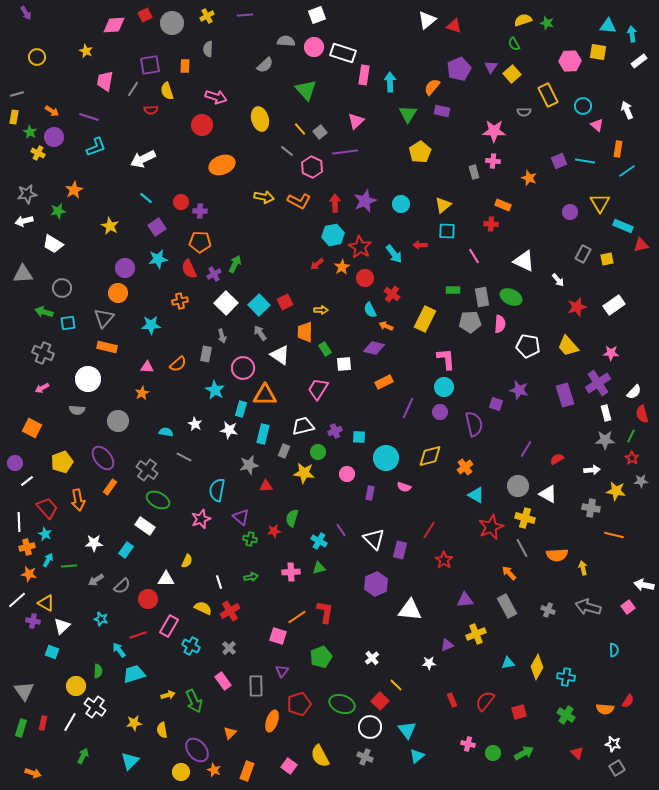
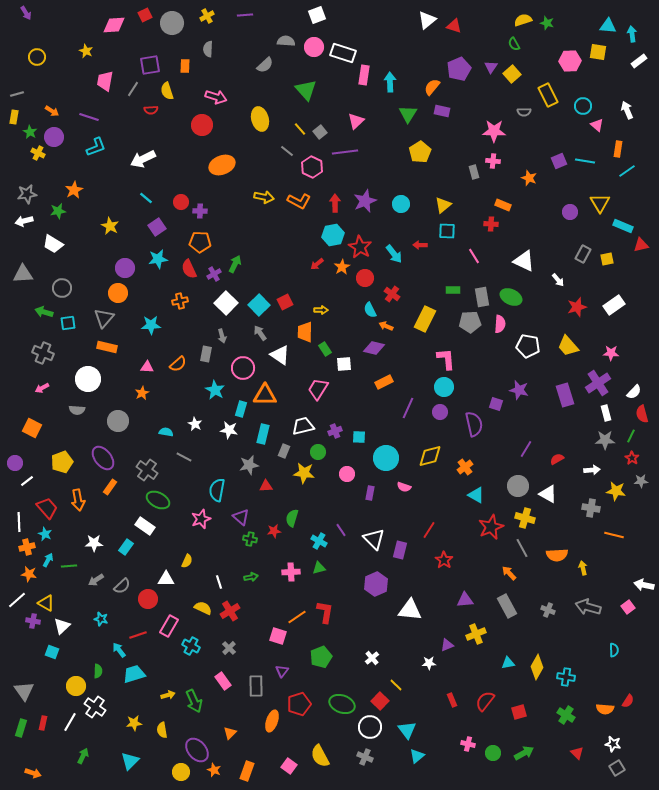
cyan rectangle at (126, 550): moved 3 px up
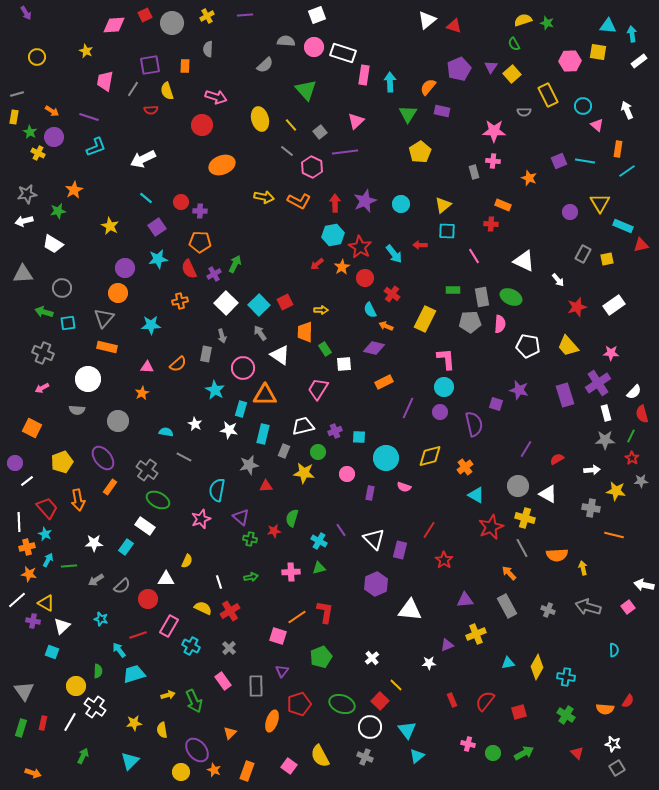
orange semicircle at (432, 87): moved 4 px left
yellow line at (300, 129): moved 9 px left, 4 px up
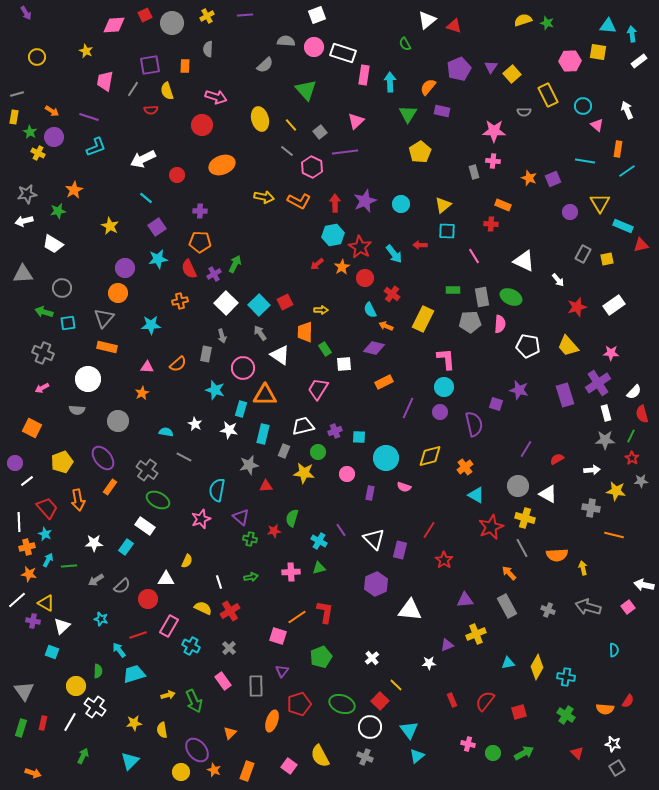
green semicircle at (514, 44): moved 109 px left
purple square at (559, 161): moved 6 px left, 18 px down
red circle at (181, 202): moved 4 px left, 27 px up
yellow rectangle at (425, 319): moved 2 px left
cyan star at (215, 390): rotated 12 degrees counterclockwise
cyan triangle at (407, 730): moved 2 px right
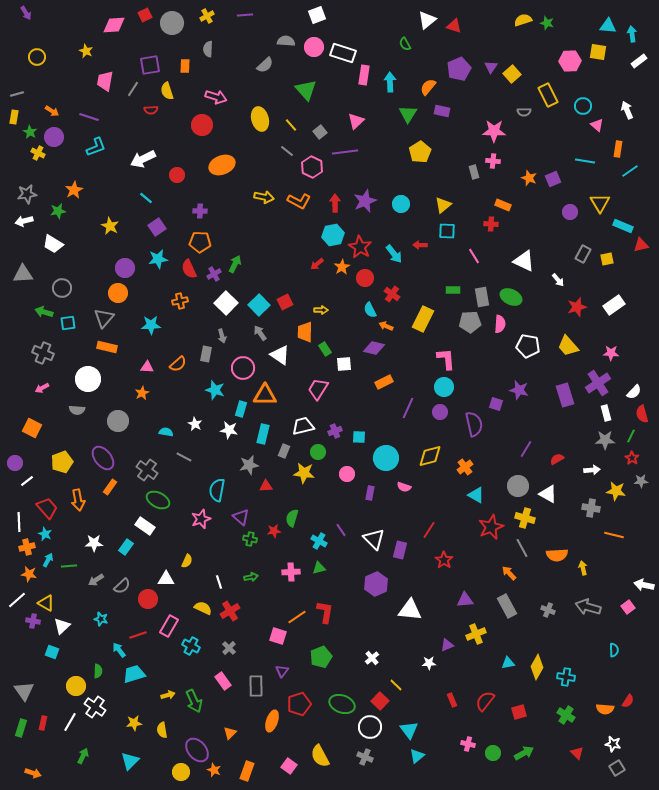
cyan line at (627, 171): moved 3 px right
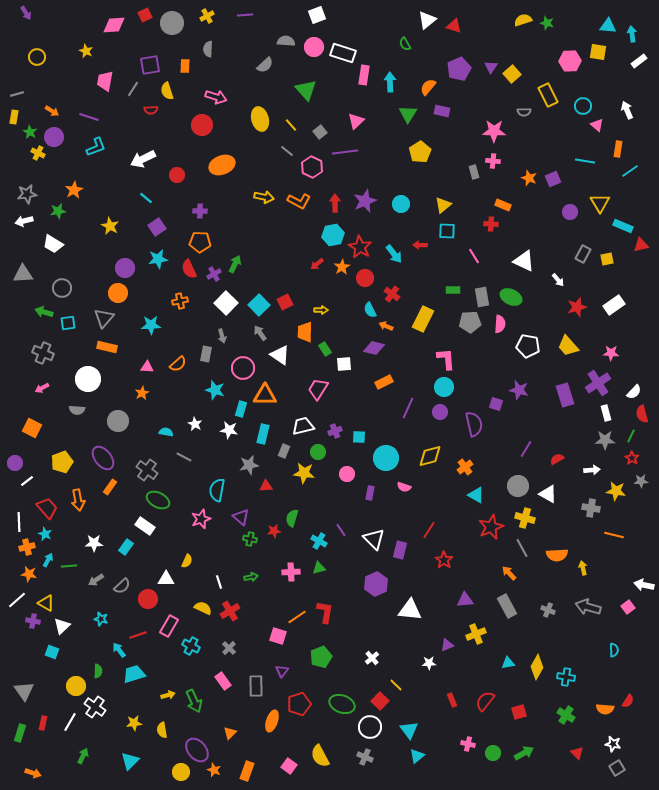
green rectangle at (21, 728): moved 1 px left, 5 px down
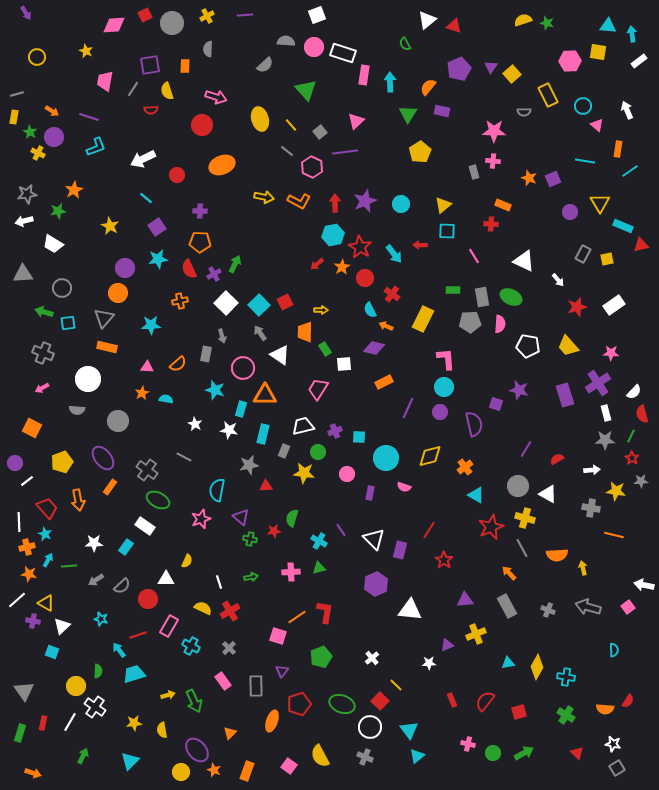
cyan semicircle at (166, 432): moved 33 px up
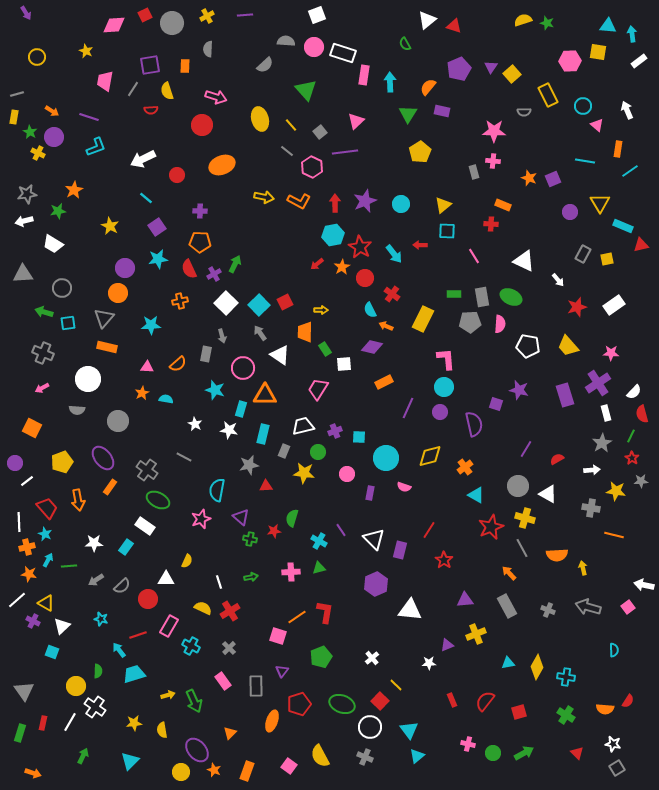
green rectangle at (453, 290): moved 1 px right, 4 px down
purple diamond at (374, 348): moved 2 px left, 1 px up
gray star at (605, 440): moved 3 px left, 3 px down; rotated 30 degrees counterclockwise
purple cross at (33, 621): rotated 16 degrees clockwise
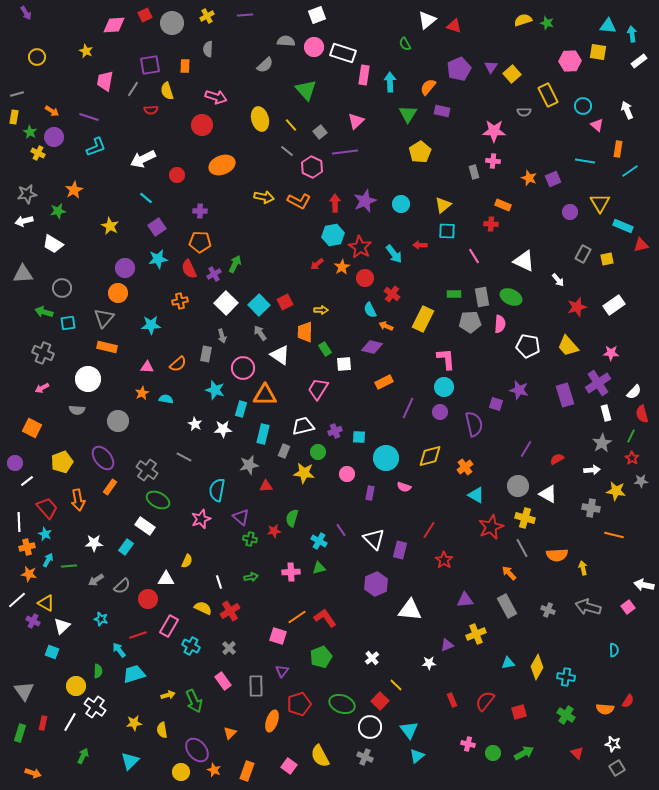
white star at (229, 430): moved 6 px left, 1 px up; rotated 12 degrees counterclockwise
red L-shape at (325, 612): moved 6 px down; rotated 45 degrees counterclockwise
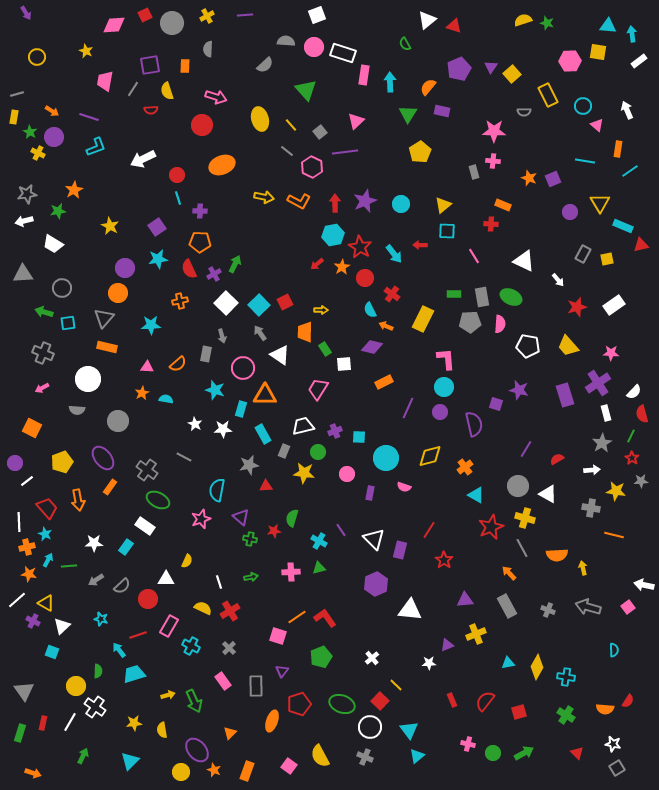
cyan line at (146, 198): moved 32 px right; rotated 32 degrees clockwise
cyan rectangle at (263, 434): rotated 42 degrees counterclockwise
